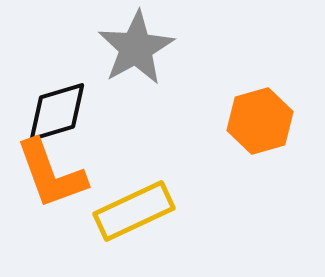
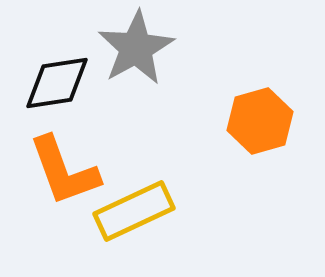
black diamond: moved 29 px up; rotated 8 degrees clockwise
orange L-shape: moved 13 px right, 3 px up
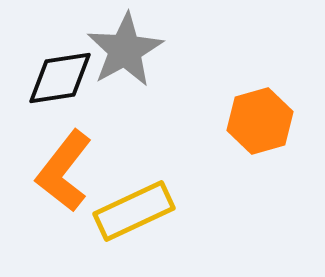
gray star: moved 11 px left, 2 px down
black diamond: moved 3 px right, 5 px up
orange L-shape: rotated 58 degrees clockwise
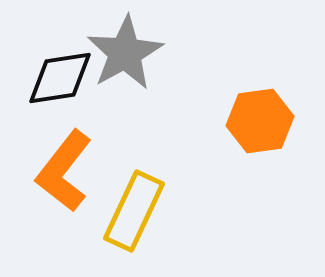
gray star: moved 3 px down
orange hexagon: rotated 8 degrees clockwise
yellow rectangle: rotated 40 degrees counterclockwise
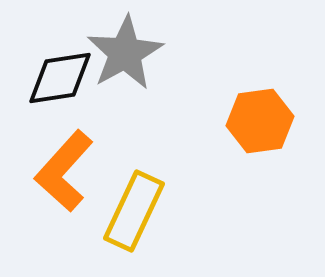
orange L-shape: rotated 4 degrees clockwise
